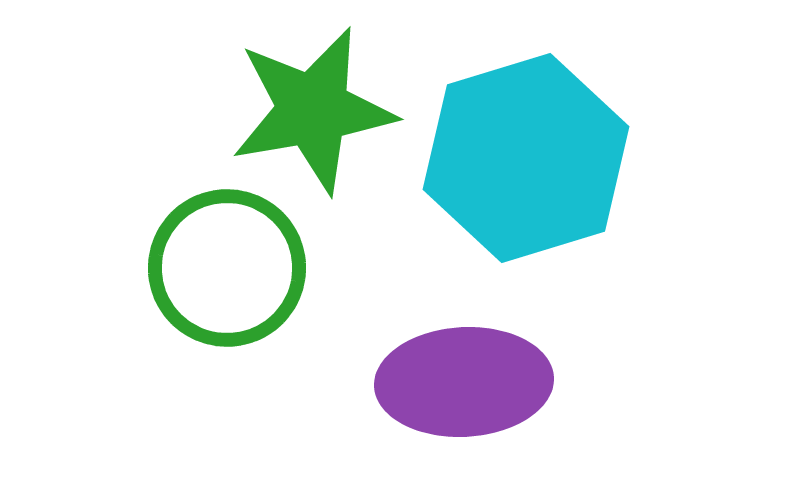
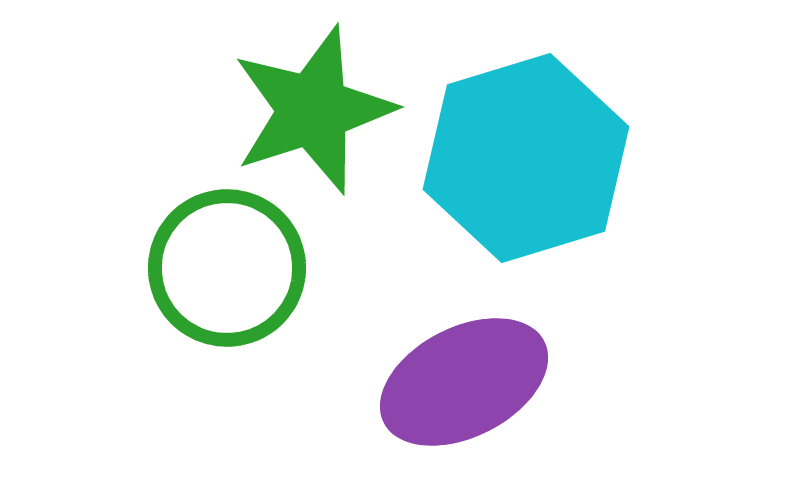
green star: rotated 8 degrees counterclockwise
purple ellipse: rotated 24 degrees counterclockwise
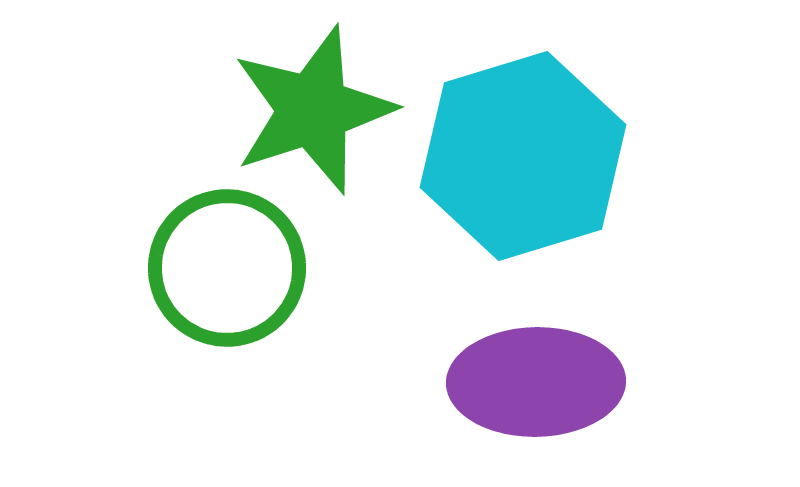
cyan hexagon: moved 3 px left, 2 px up
purple ellipse: moved 72 px right; rotated 26 degrees clockwise
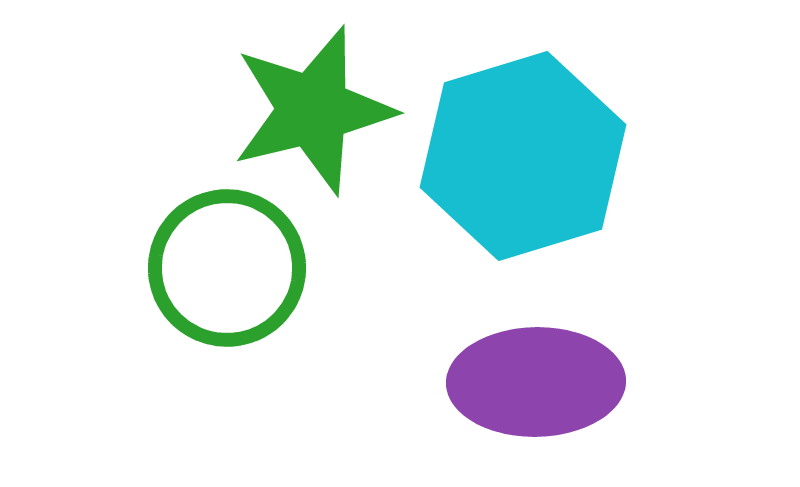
green star: rotated 4 degrees clockwise
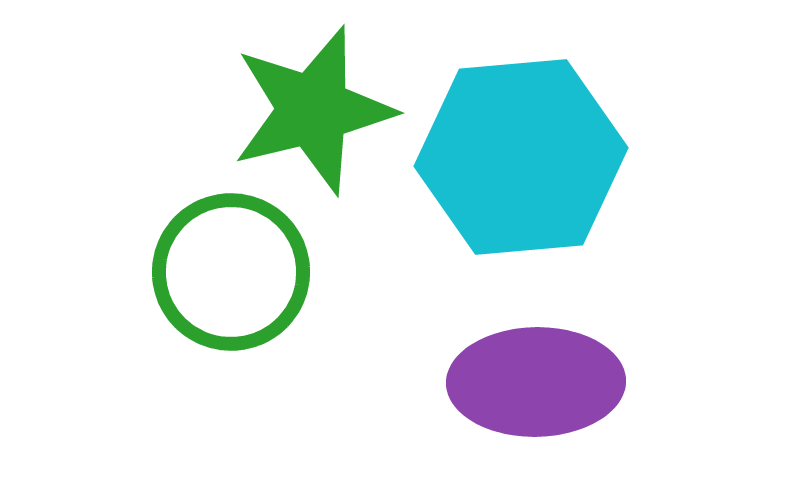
cyan hexagon: moved 2 px left, 1 px down; rotated 12 degrees clockwise
green circle: moved 4 px right, 4 px down
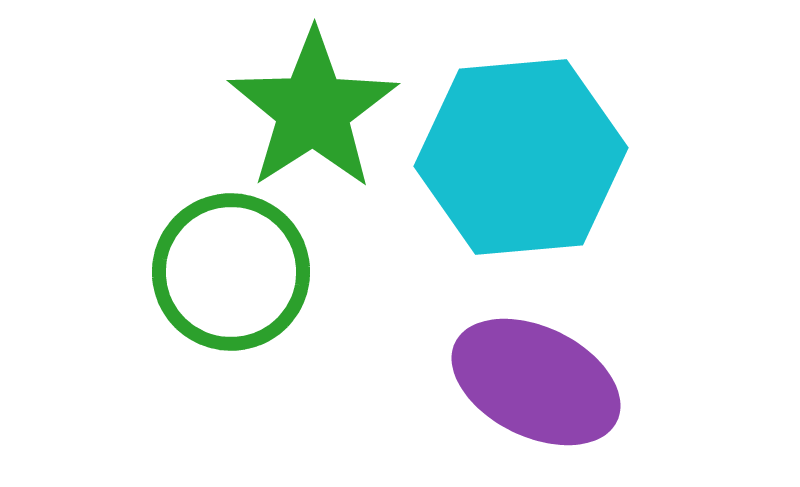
green star: rotated 19 degrees counterclockwise
purple ellipse: rotated 27 degrees clockwise
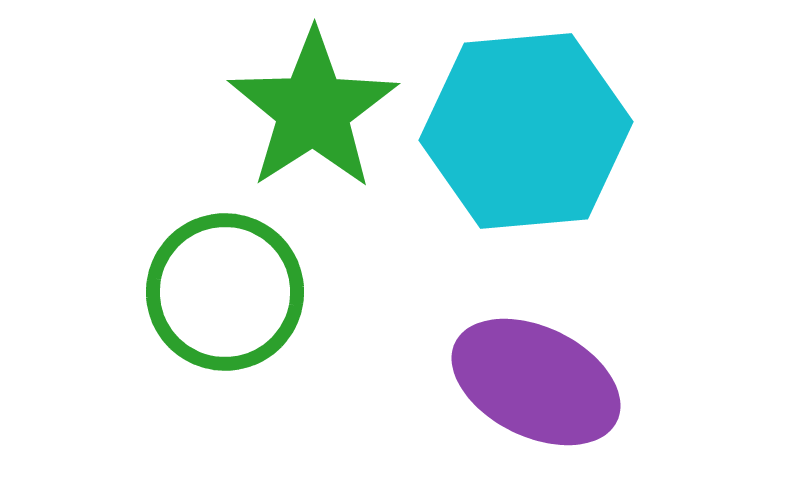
cyan hexagon: moved 5 px right, 26 px up
green circle: moved 6 px left, 20 px down
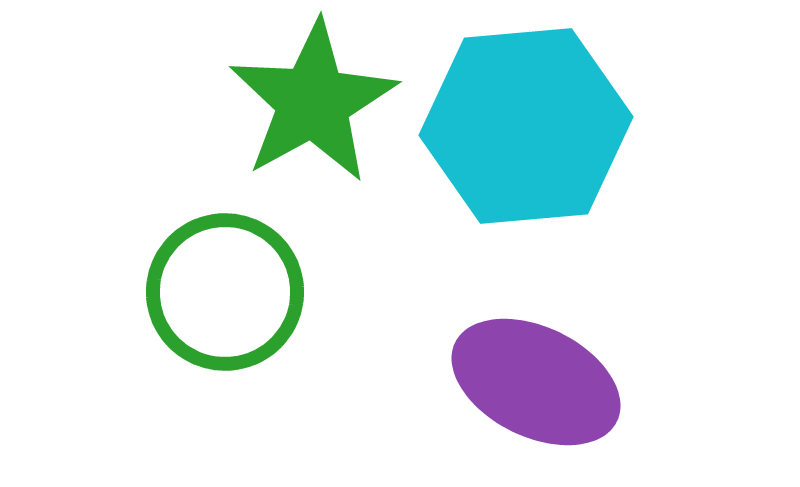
green star: moved 8 px up; rotated 4 degrees clockwise
cyan hexagon: moved 5 px up
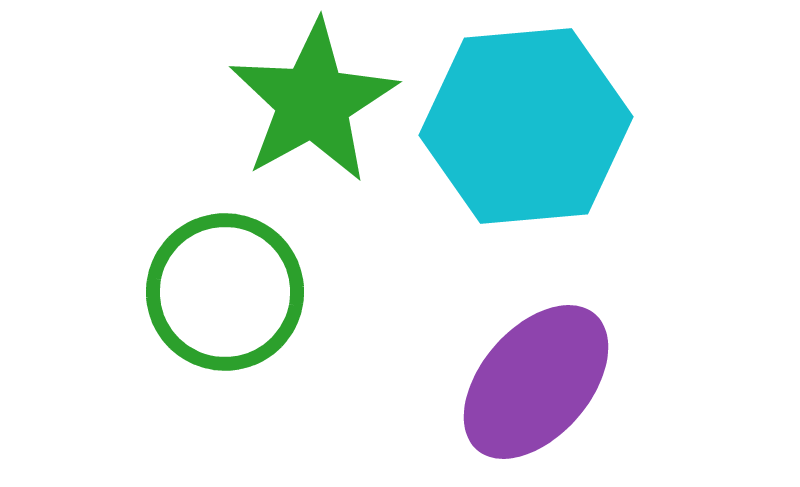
purple ellipse: rotated 75 degrees counterclockwise
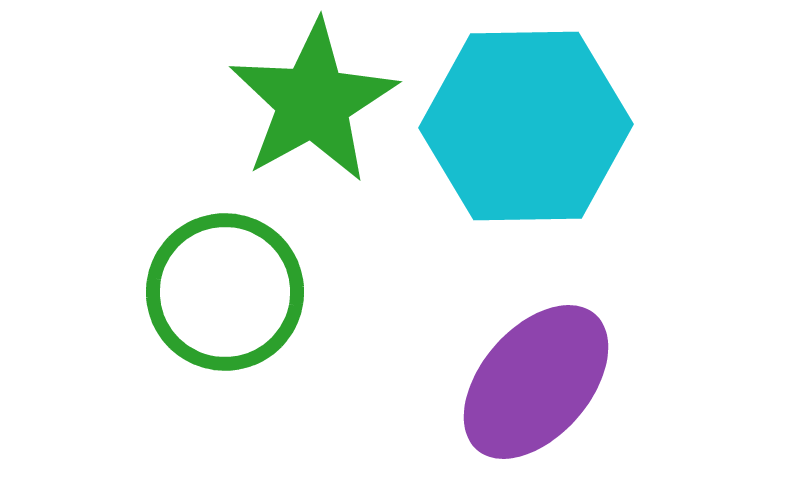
cyan hexagon: rotated 4 degrees clockwise
